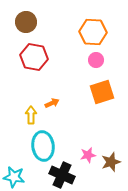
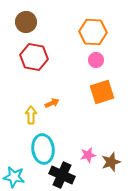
cyan ellipse: moved 3 px down
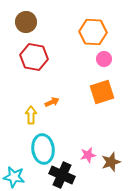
pink circle: moved 8 px right, 1 px up
orange arrow: moved 1 px up
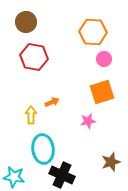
pink star: moved 34 px up
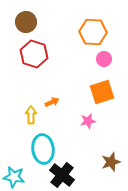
red hexagon: moved 3 px up; rotated 8 degrees clockwise
black cross: rotated 15 degrees clockwise
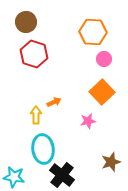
orange square: rotated 25 degrees counterclockwise
orange arrow: moved 2 px right
yellow arrow: moved 5 px right
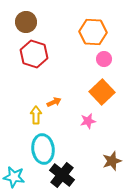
brown star: moved 1 px right, 1 px up
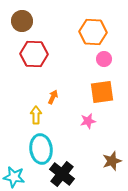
brown circle: moved 4 px left, 1 px up
red hexagon: rotated 16 degrees counterclockwise
orange square: rotated 35 degrees clockwise
orange arrow: moved 1 px left, 5 px up; rotated 40 degrees counterclockwise
cyan ellipse: moved 2 px left
black cross: moved 1 px up
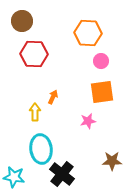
orange hexagon: moved 5 px left, 1 px down
pink circle: moved 3 px left, 2 px down
yellow arrow: moved 1 px left, 3 px up
brown star: rotated 18 degrees clockwise
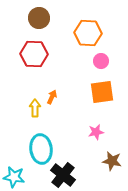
brown circle: moved 17 px right, 3 px up
orange arrow: moved 1 px left
yellow arrow: moved 4 px up
pink star: moved 8 px right, 11 px down
brown star: rotated 12 degrees clockwise
black cross: moved 1 px right, 1 px down
